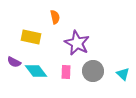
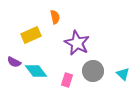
yellow rectangle: moved 2 px up; rotated 36 degrees counterclockwise
pink rectangle: moved 1 px right, 8 px down; rotated 16 degrees clockwise
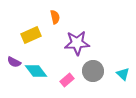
purple star: rotated 30 degrees counterclockwise
pink rectangle: rotated 32 degrees clockwise
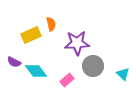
orange semicircle: moved 4 px left, 7 px down
gray circle: moved 5 px up
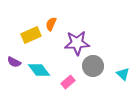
orange semicircle: rotated 144 degrees counterclockwise
cyan diamond: moved 3 px right, 1 px up
pink rectangle: moved 1 px right, 2 px down
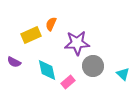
cyan diamond: moved 8 px right; rotated 25 degrees clockwise
